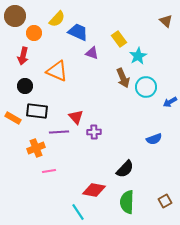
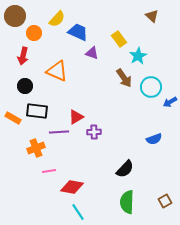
brown triangle: moved 14 px left, 5 px up
brown arrow: moved 1 px right; rotated 12 degrees counterclockwise
cyan circle: moved 5 px right
red triangle: rotated 42 degrees clockwise
red diamond: moved 22 px left, 3 px up
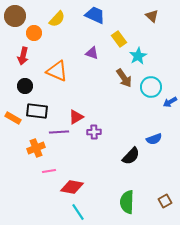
blue trapezoid: moved 17 px right, 17 px up
black semicircle: moved 6 px right, 13 px up
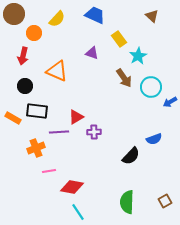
brown circle: moved 1 px left, 2 px up
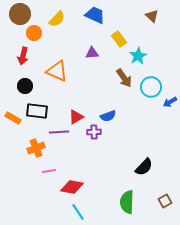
brown circle: moved 6 px right
purple triangle: rotated 24 degrees counterclockwise
blue semicircle: moved 46 px left, 23 px up
black semicircle: moved 13 px right, 11 px down
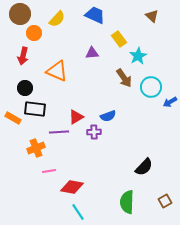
black circle: moved 2 px down
black rectangle: moved 2 px left, 2 px up
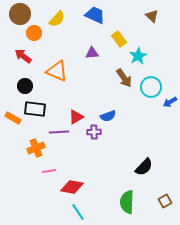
red arrow: rotated 114 degrees clockwise
black circle: moved 2 px up
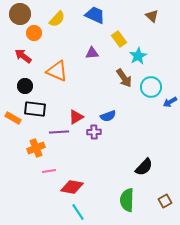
green semicircle: moved 2 px up
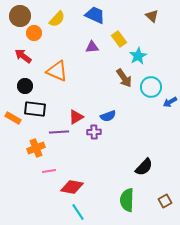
brown circle: moved 2 px down
purple triangle: moved 6 px up
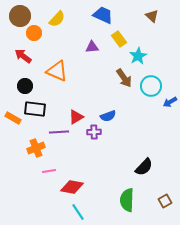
blue trapezoid: moved 8 px right
cyan circle: moved 1 px up
